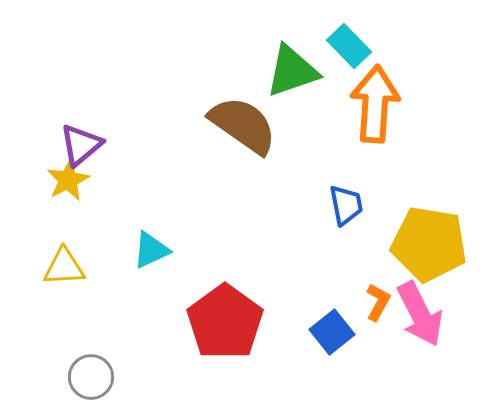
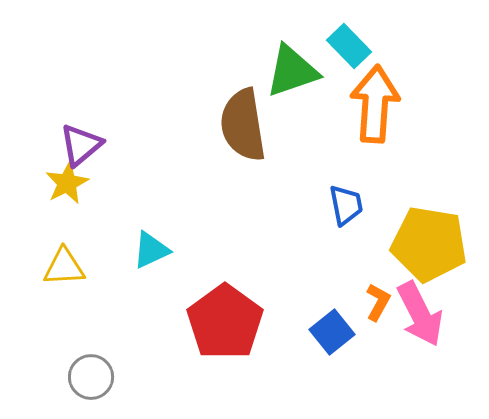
brown semicircle: rotated 134 degrees counterclockwise
yellow star: moved 1 px left, 3 px down
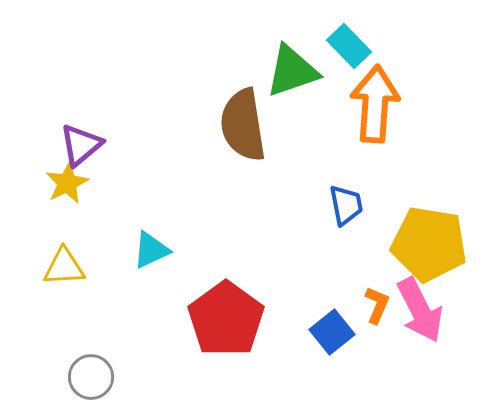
orange L-shape: moved 1 px left, 3 px down; rotated 6 degrees counterclockwise
pink arrow: moved 4 px up
red pentagon: moved 1 px right, 3 px up
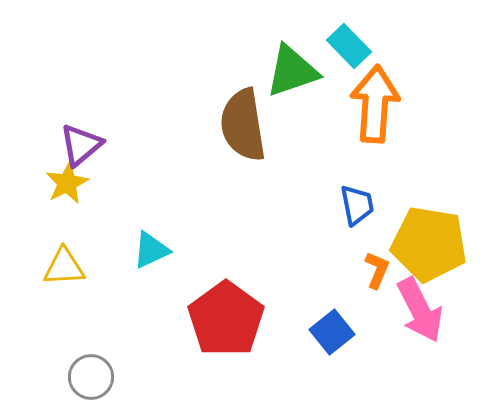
blue trapezoid: moved 11 px right
orange L-shape: moved 35 px up
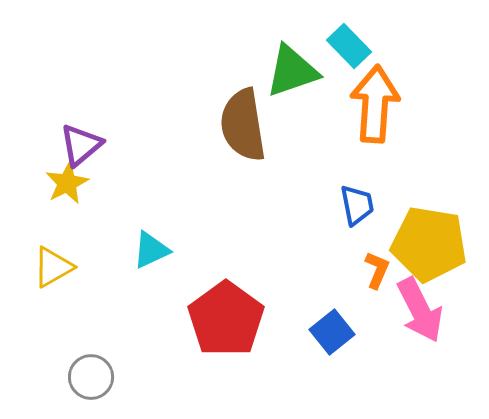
yellow triangle: moved 11 px left; rotated 27 degrees counterclockwise
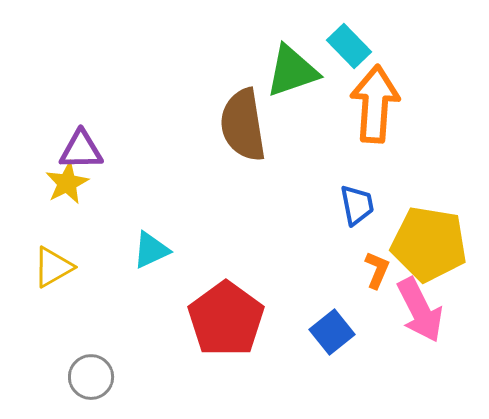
purple triangle: moved 5 px down; rotated 39 degrees clockwise
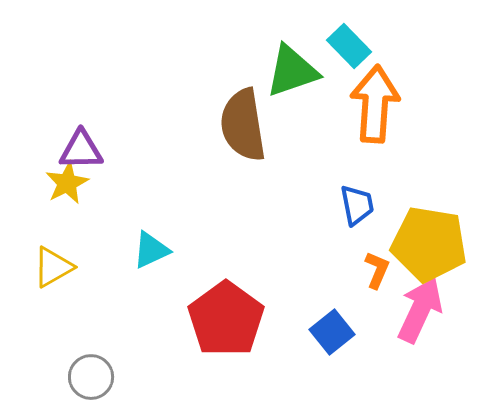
pink arrow: rotated 128 degrees counterclockwise
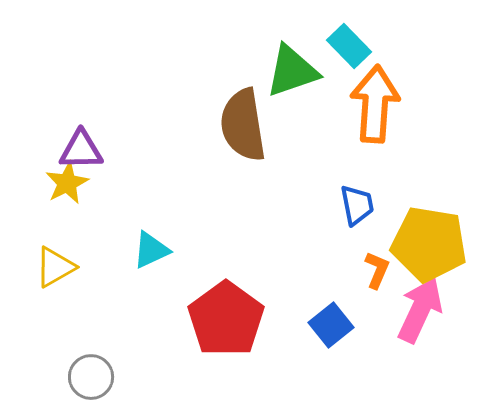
yellow triangle: moved 2 px right
blue square: moved 1 px left, 7 px up
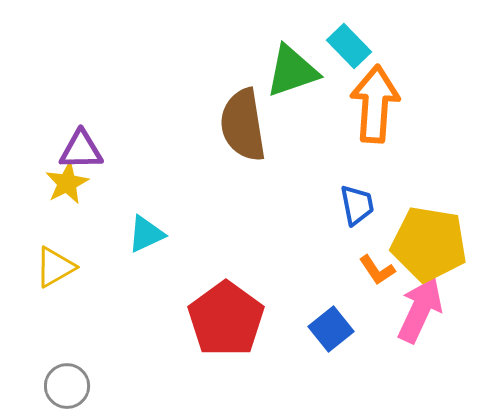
cyan triangle: moved 5 px left, 16 px up
orange L-shape: rotated 123 degrees clockwise
blue square: moved 4 px down
gray circle: moved 24 px left, 9 px down
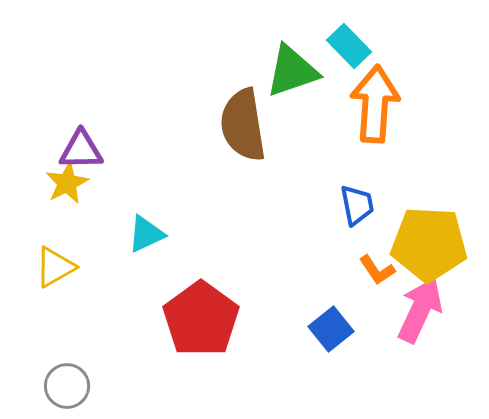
yellow pentagon: rotated 6 degrees counterclockwise
red pentagon: moved 25 px left
